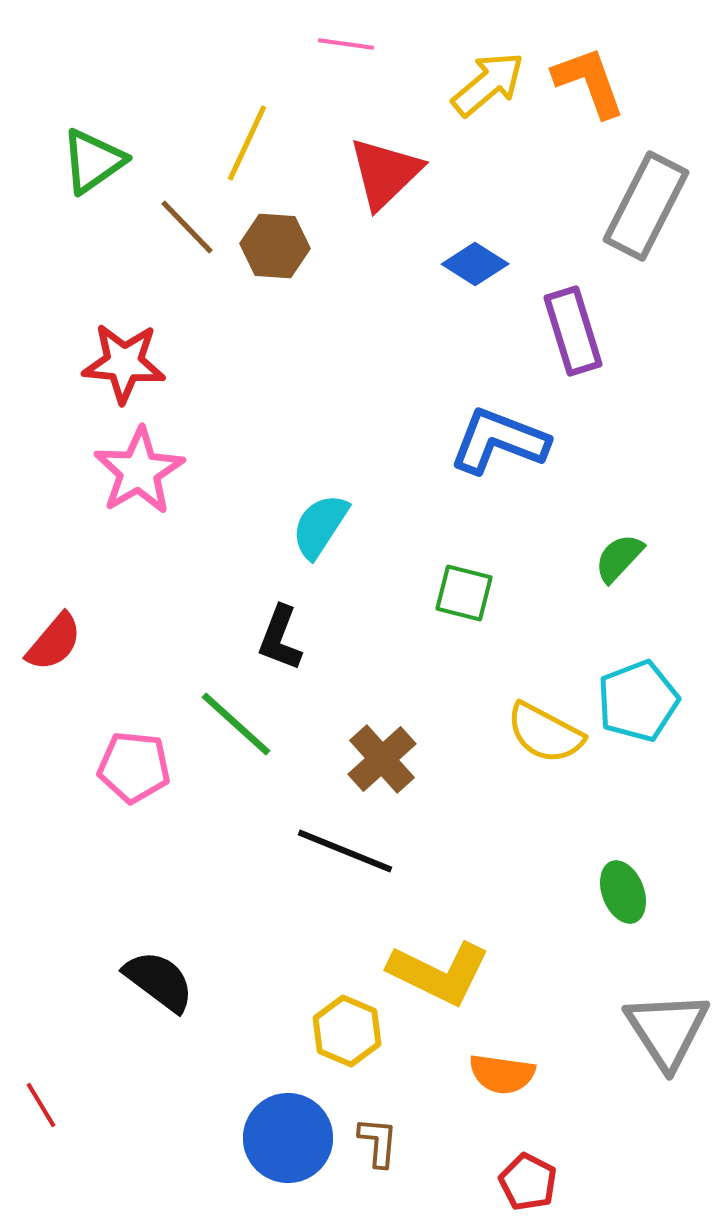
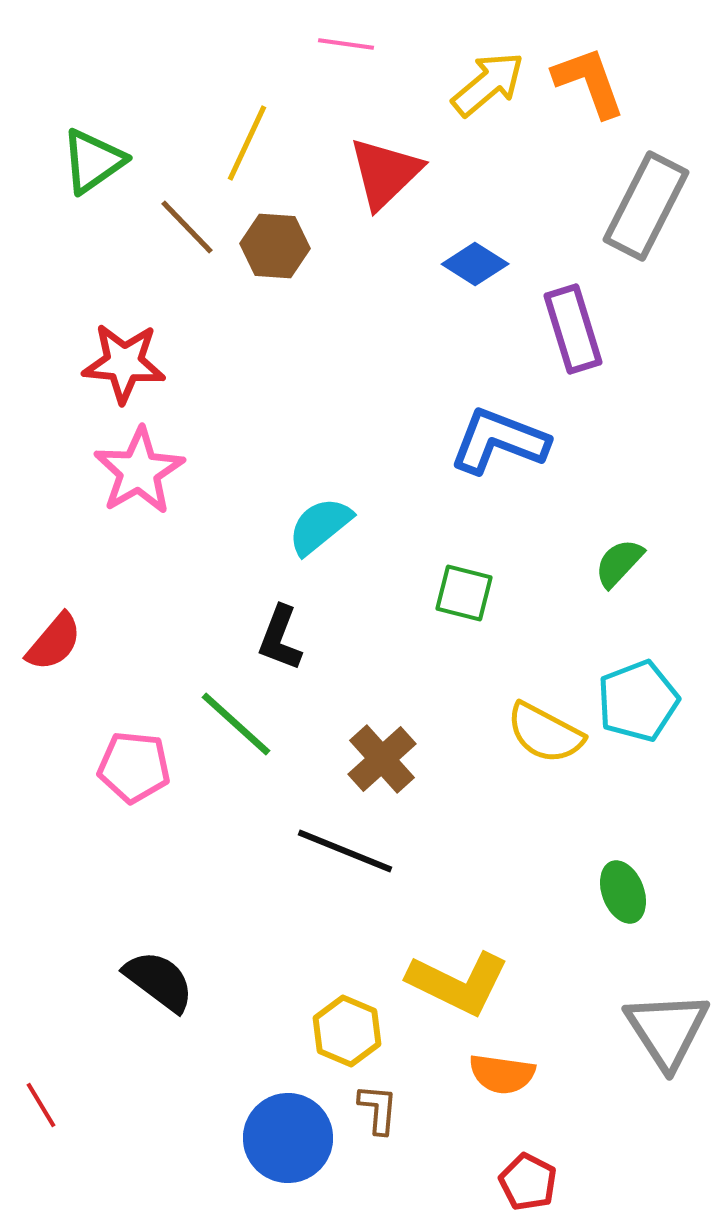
purple rectangle: moved 2 px up
cyan semicircle: rotated 18 degrees clockwise
green semicircle: moved 5 px down
yellow L-shape: moved 19 px right, 10 px down
brown L-shape: moved 33 px up
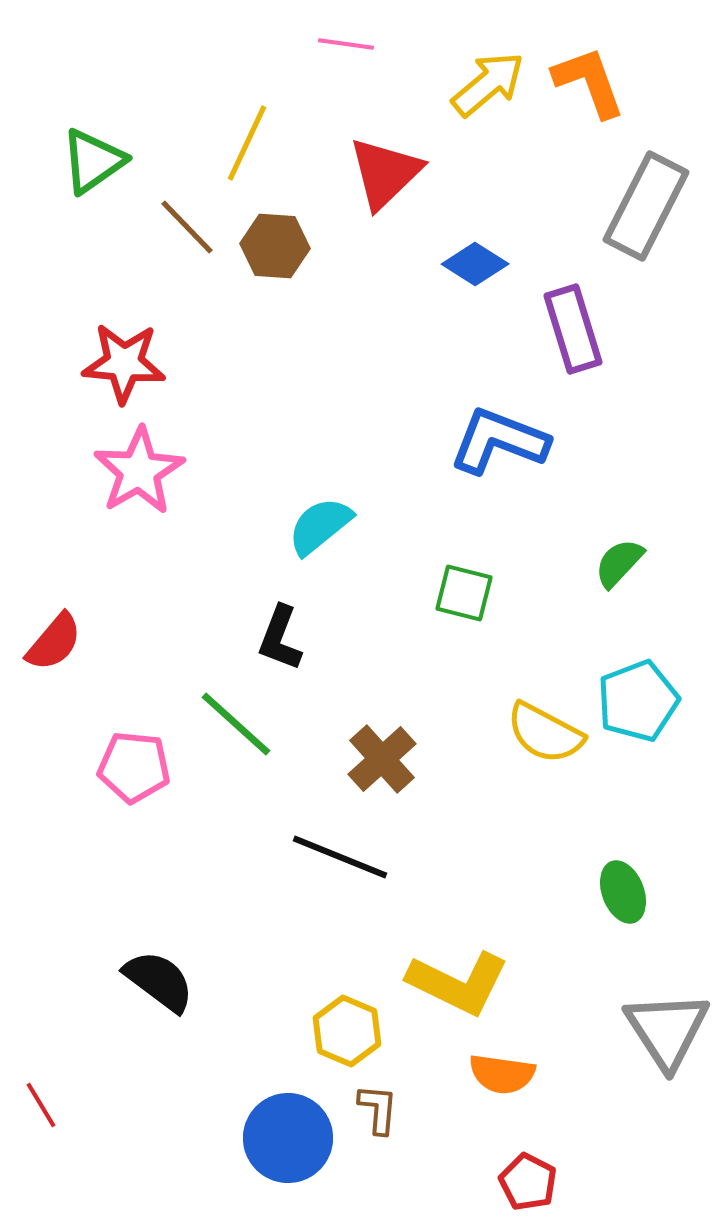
black line: moved 5 px left, 6 px down
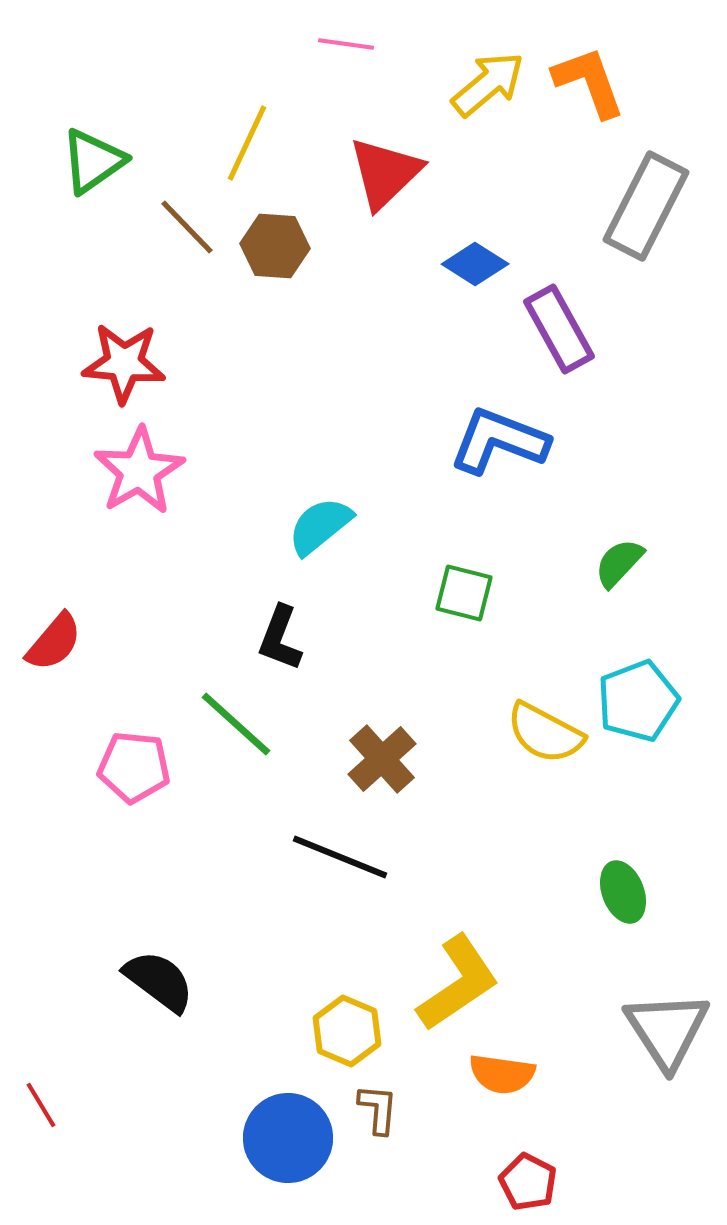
purple rectangle: moved 14 px left; rotated 12 degrees counterclockwise
yellow L-shape: rotated 60 degrees counterclockwise
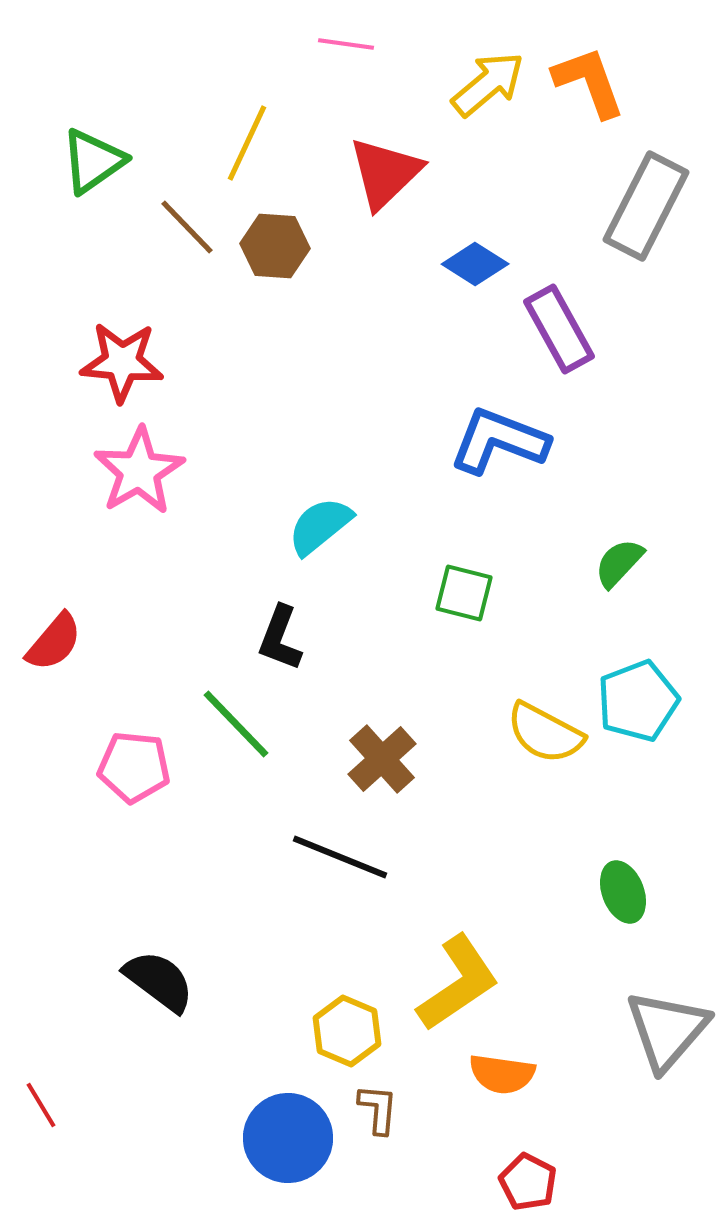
red star: moved 2 px left, 1 px up
green line: rotated 4 degrees clockwise
gray triangle: rotated 14 degrees clockwise
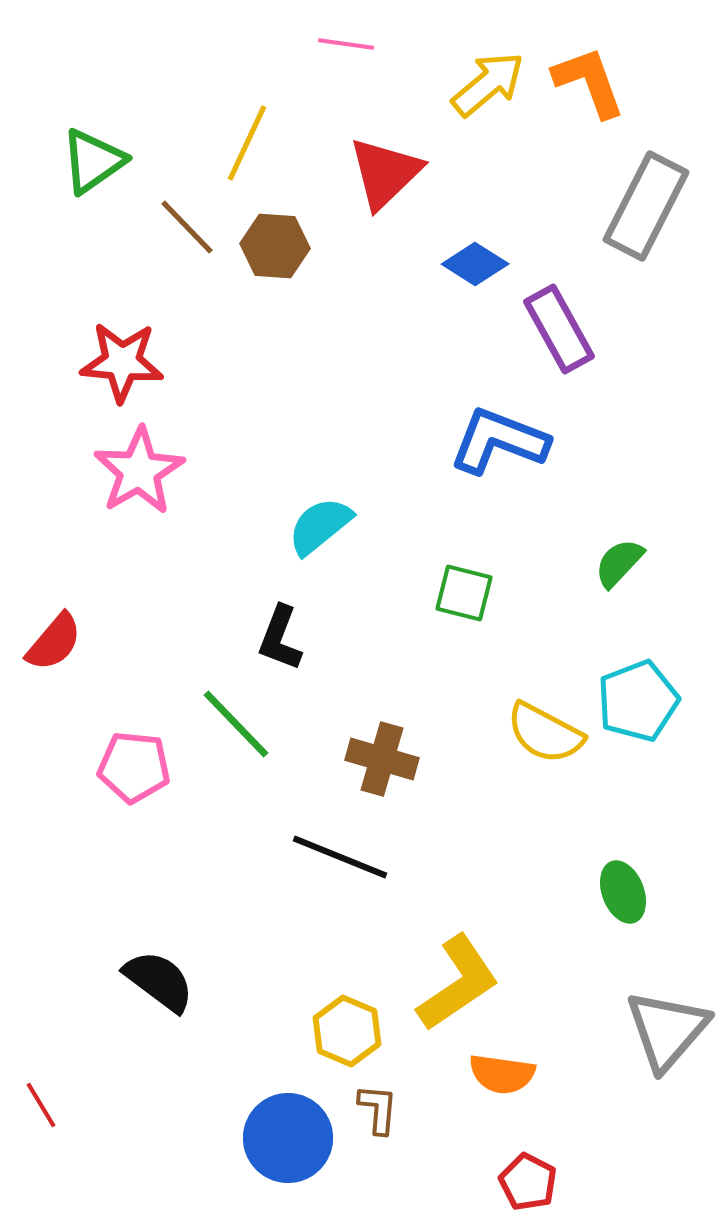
brown cross: rotated 32 degrees counterclockwise
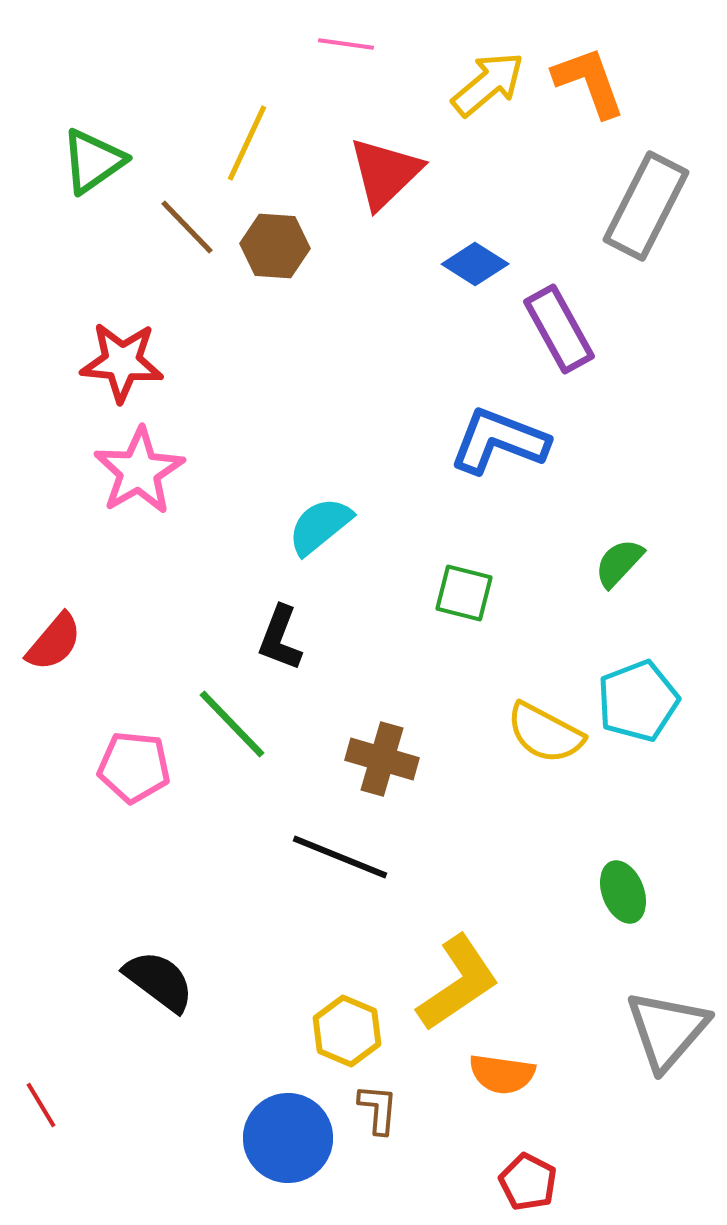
green line: moved 4 px left
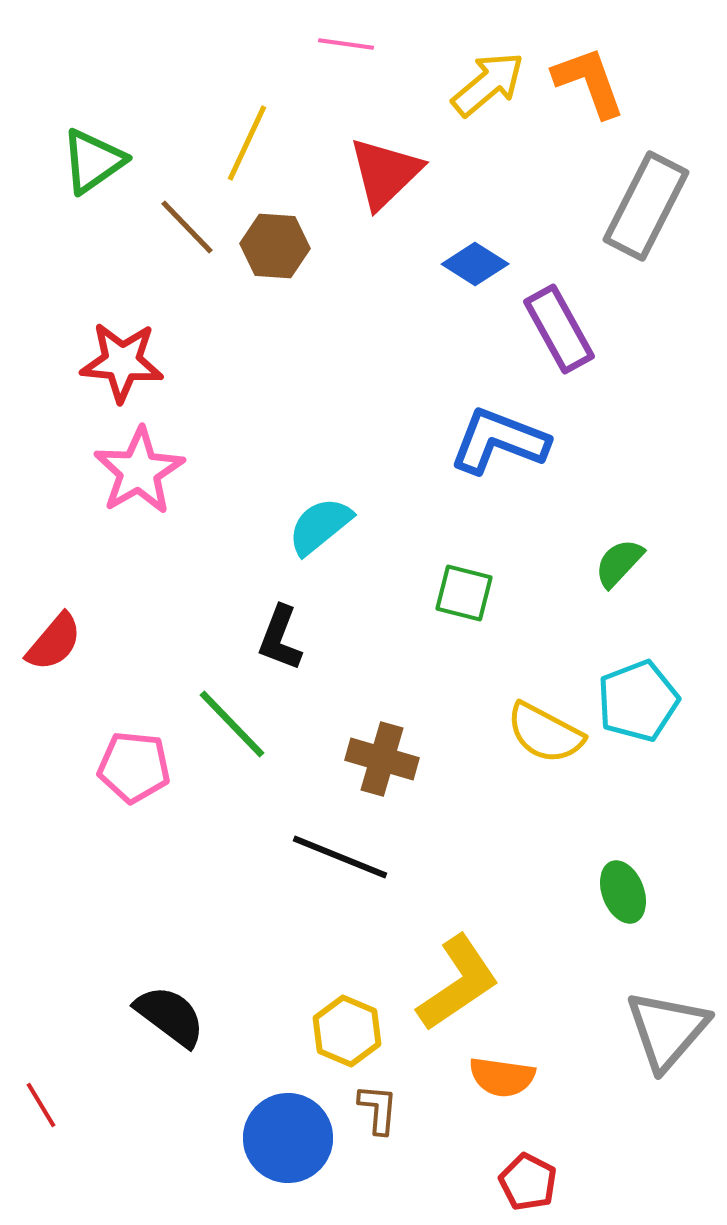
black semicircle: moved 11 px right, 35 px down
orange semicircle: moved 3 px down
